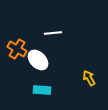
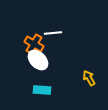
orange cross: moved 17 px right, 5 px up
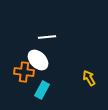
white line: moved 6 px left, 4 px down
orange cross: moved 10 px left, 28 px down; rotated 24 degrees counterclockwise
cyan rectangle: rotated 66 degrees counterclockwise
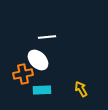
orange cross: moved 1 px left, 2 px down; rotated 18 degrees counterclockwise
yellow arrow: moved 8 px left, 11 px down
cyan rectangle: rotated 60 degrees clockwise
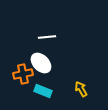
white ellipse: moved 3 px right, 3 px down
cyan rectangle: moved 1 px right, 1 px down; rotated 24 degrees clockwise
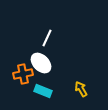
white line: moved 1 px down; rotated 60 degrees counterclockwise
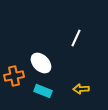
white line: moved 29 px right
orange cross: moved 9 px left, 2 px down
yellow arrow: rotated 63 degrees counterclockwise
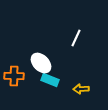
orange cross: rotated 12 degrees clockwise
cyan rectangle: moved 7 px right, 11 px up
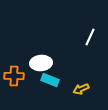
white line: moved 14 px right, 1 px up
white ellipse: rotated 50 degrees counterclockwise
yellow arrow: rotated 21 degrees counterclockwise
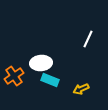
white line: moved 2 px left, 2 px down
orange cross: rotated 36 degrees counterclockwise
